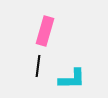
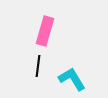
cyan L-shape: rotated 120 degrees counterclockwise
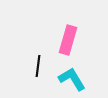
pink rectangle: moved 23 px right, 9 px down
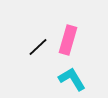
black line: moved 19 px up; rotated 40 degrees clockwise
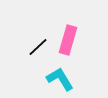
cyan L-shape: moved 12 px left
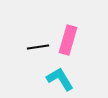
black line: rotated 35 degrees clockwise
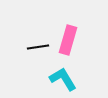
cyan L-shape: moved 3 px right
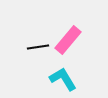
pink rectangle: rotated 24 degrees clockwise
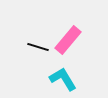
black line: rotated 25 degrees clockwise
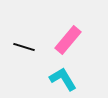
black line: moved 14 px left
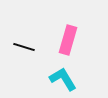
pink rectangle: rotated 24 degrees counterclockwise
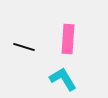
pink rectangle: moved 1 px up; rotated 12 degrees counterclockwise
